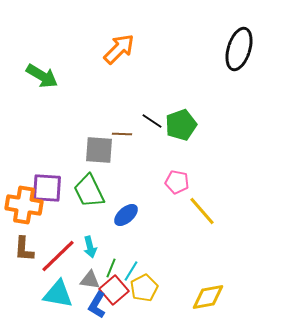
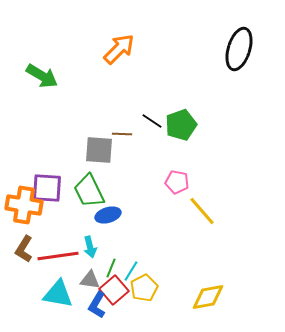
blue ellipse: moved 18 px left; rotated 25 degrees clockwise
brown L-shape: rotated 28 degrees clockwise
red line: rotated 36 degrees clockwise
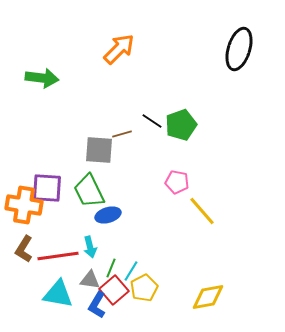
green arrow: moved 2 px down; rotated 24 degrees counterclockwise
brown line: rotated 18 degrees counterclockwise
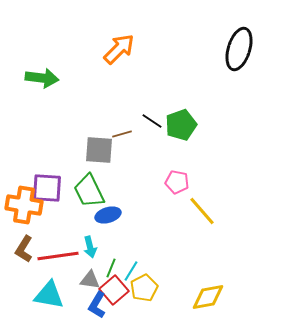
cyan triangle: moved 9 px left, 1 px down
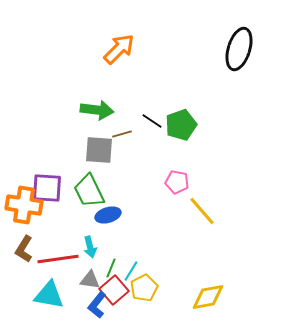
green arrow: moved 55 px right, 32 px down
red line: moved 3 px down
blue L-shape: rotated 8 degrees clockwise
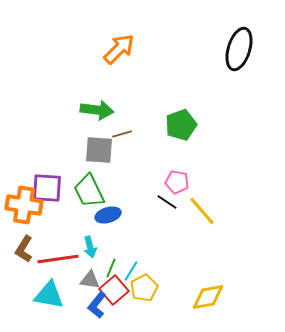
black line: moved 15 px right, 81 px down
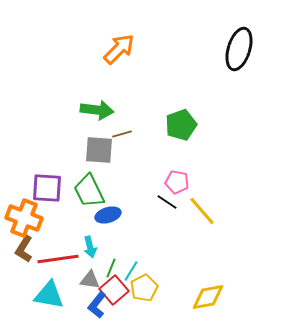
orange cross: moved 13 px down; rotated 12 degrees clockwise
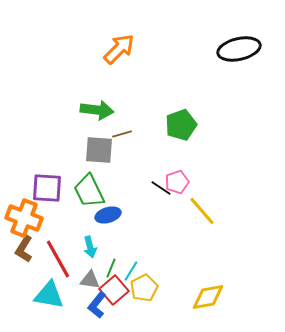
black ellipse: rotated 60 degrees clockwise
pink pentagon: rotated 30 degrees counterclockwise
black line: moved 6 px left, 14 px up
red line: rotated 69 degrees clockwise
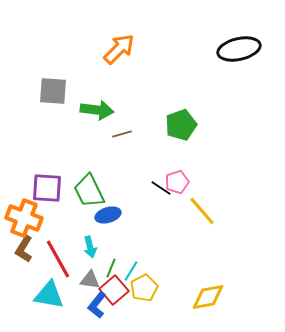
gray square: moved 46 px left, 59 px up
